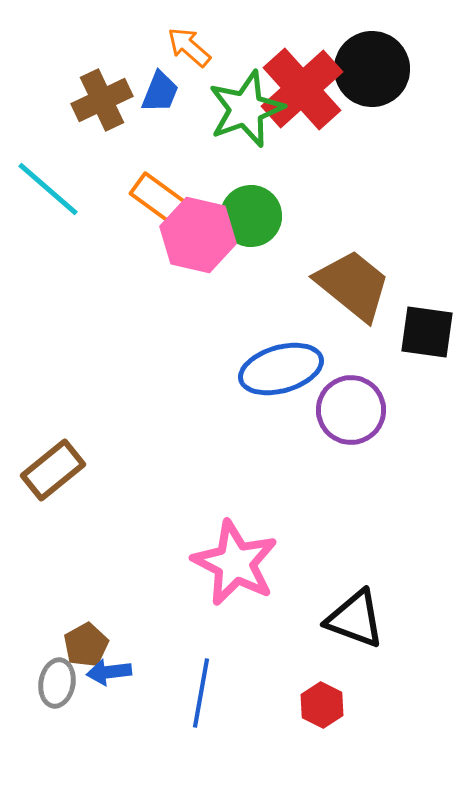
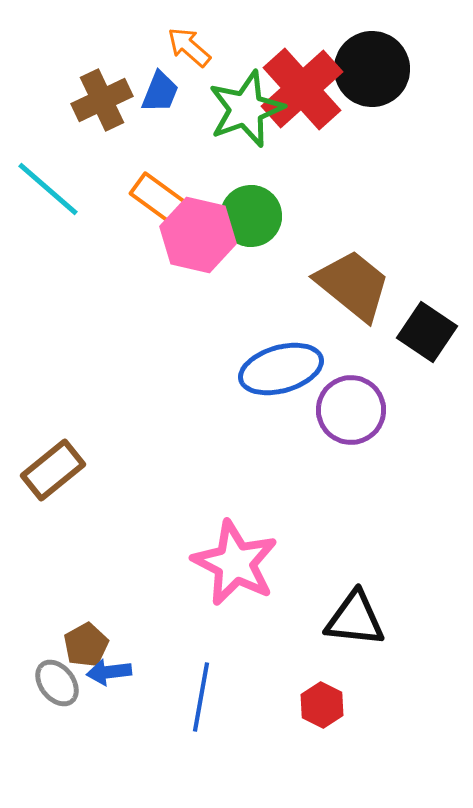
black square: rotated 26 degrees clockwise
black triangle: rotated 14 degrees counterclockwise
gray ellipse: rotated 48 degrees counterclockwise
blue line: moved 4 px down
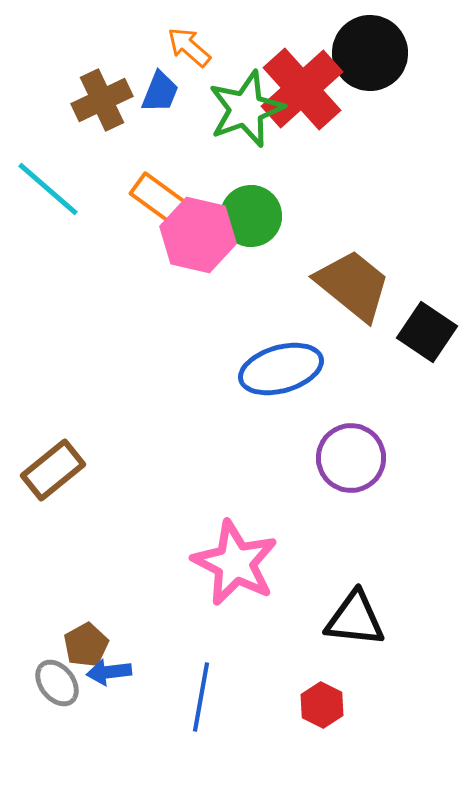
black circle: moved 2 px left, 16 px up
purple circle: moved 48 px down
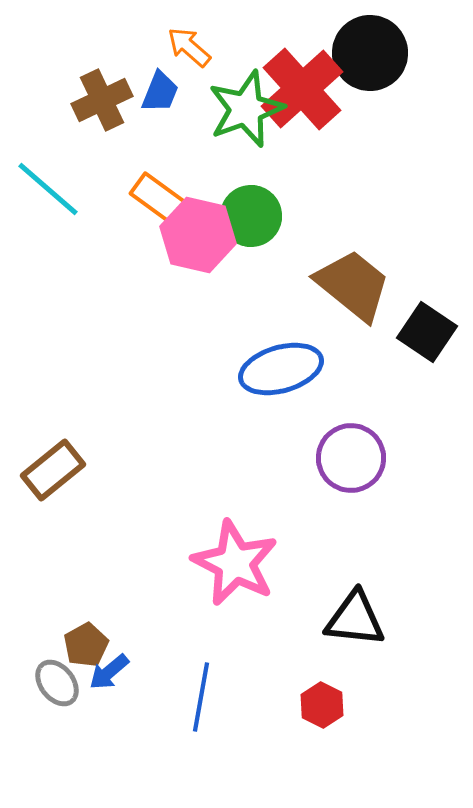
blue arrow: rotated 33 degrees counterclockwise
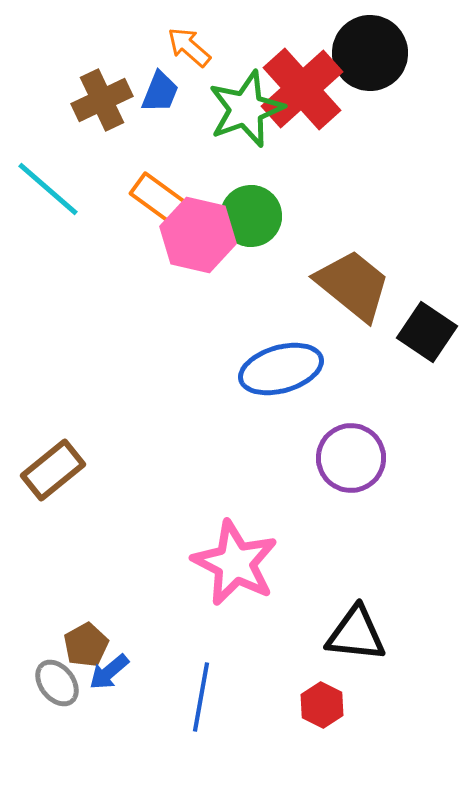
black triangle: moved 1 px right, 15 px down
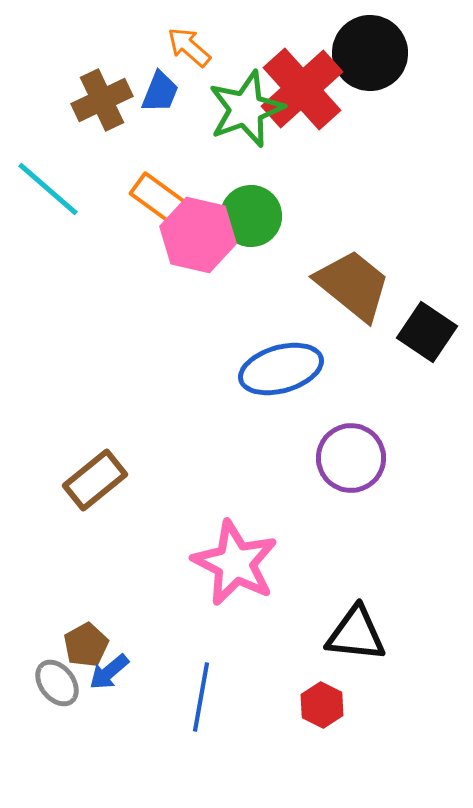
brown rectangle: moved 42 px right, 10 px down
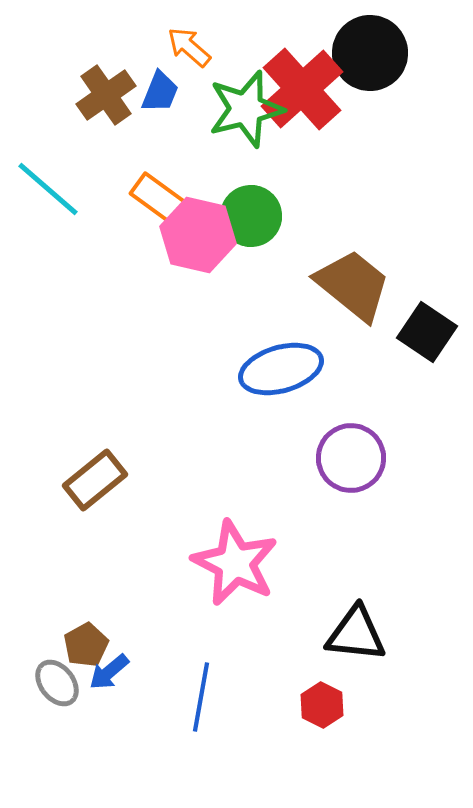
brown cross: moved 4 px right, 5 px up; rotated 10 degrees counterclockwise
green star: rotated 6 degrees clockwise
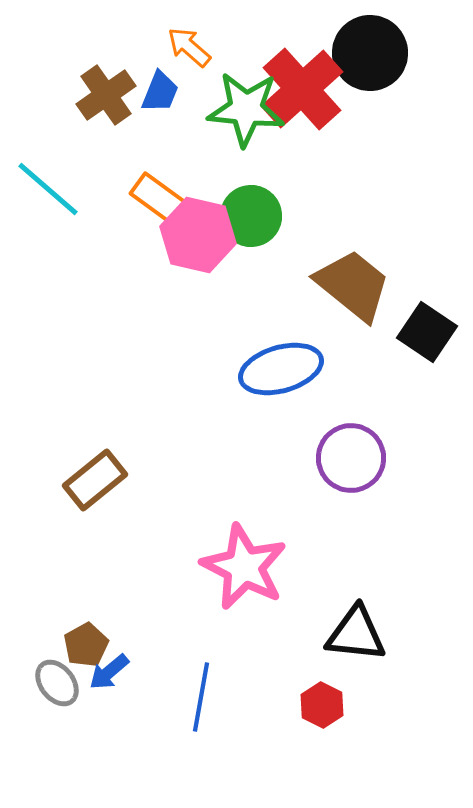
green star: rotated 20 degrees clockwise
pink star: moved 9 px right, 4 px down
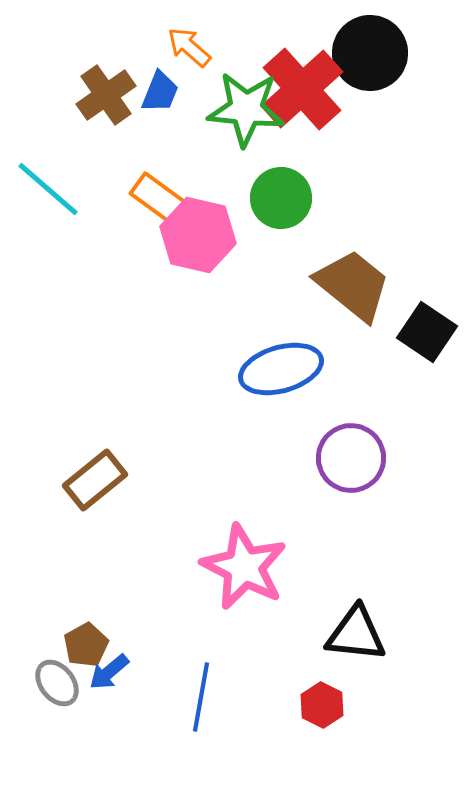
green circle: moved 30 px right, 18 px up
